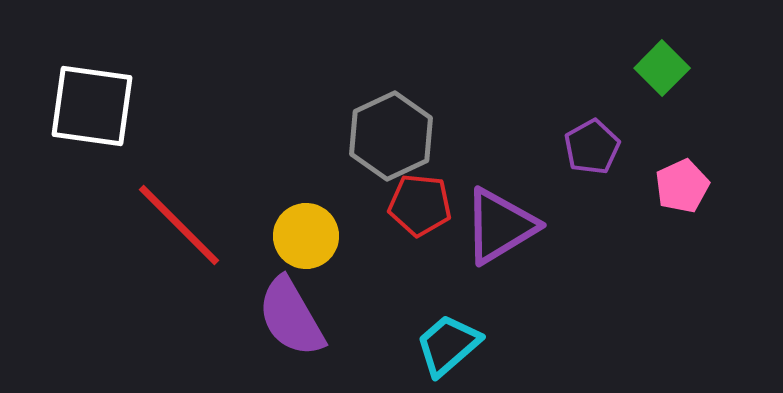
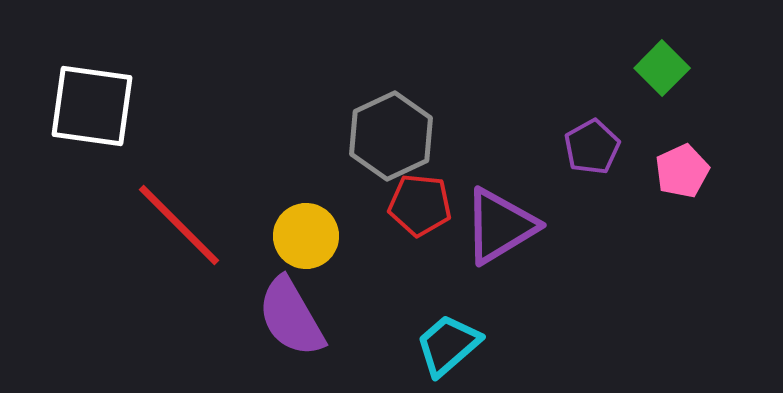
pink pentagon: moved 15 px up
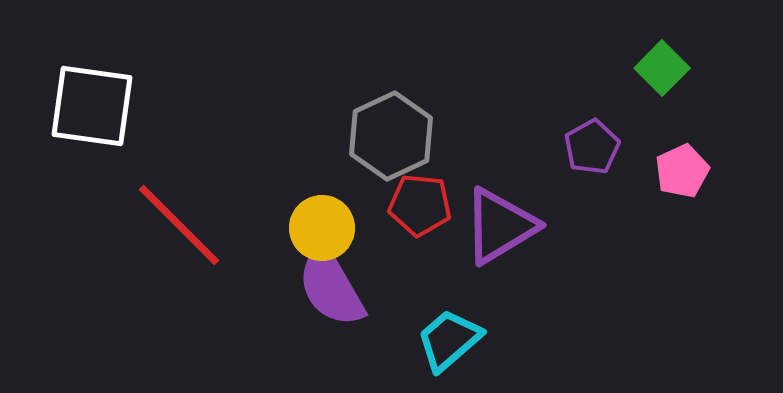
yellow circle: moved 16 px right, 8 px up
purple semicircle: moved 40 px right, 30 px up
cyan trapezoid: moved 1 px right, 5 px up
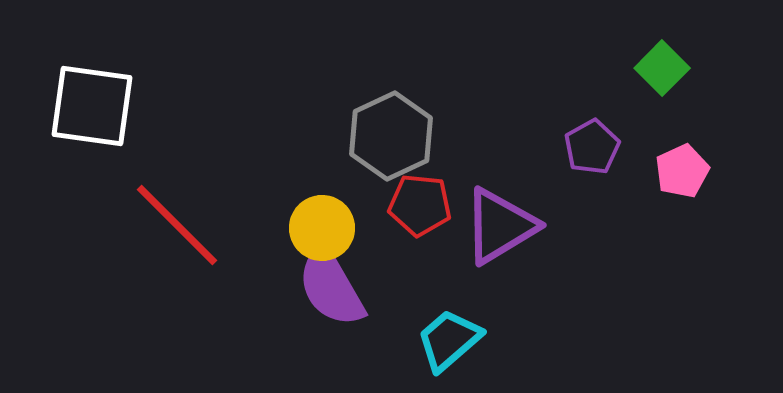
red line: moved 2 px left
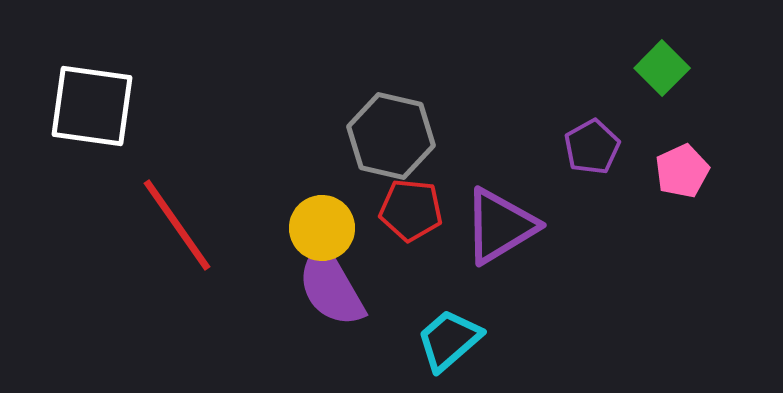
gray hexagon: rotated 22 degrees counterclockwise
red pentagon: moved 9 px left, 5 px down
red line: rotated 10 degrees clockwise
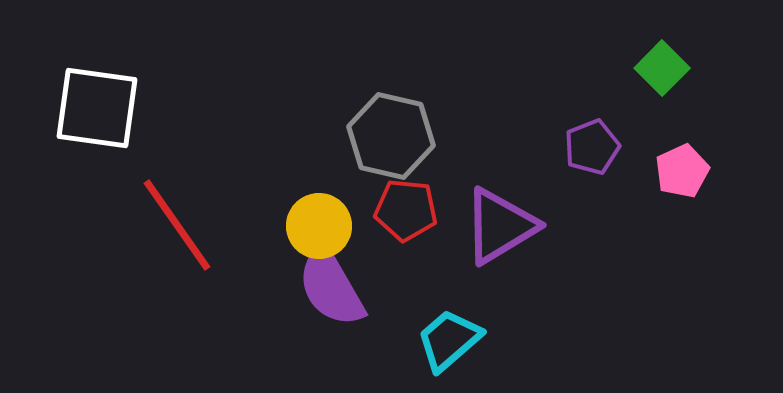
white square: moved 5 px right, 2 px down
purple pentagon: rotated 8 degrees clockwise
red pentagon: moved 5 px left
yellow circle: moved 3 px left, 2 px up
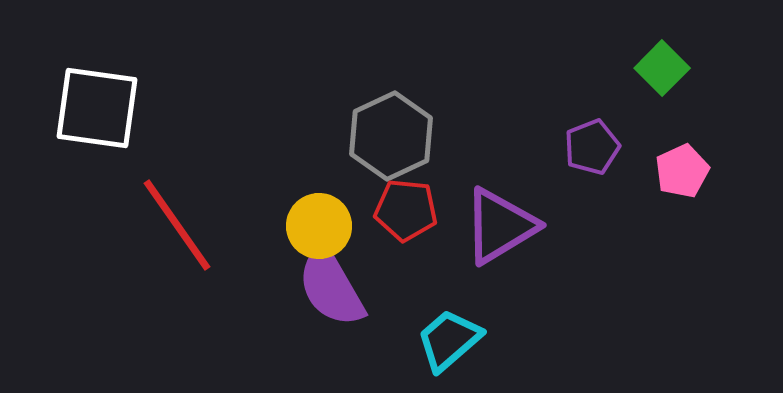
gray hexagon: rotated 22 degrees clockwise
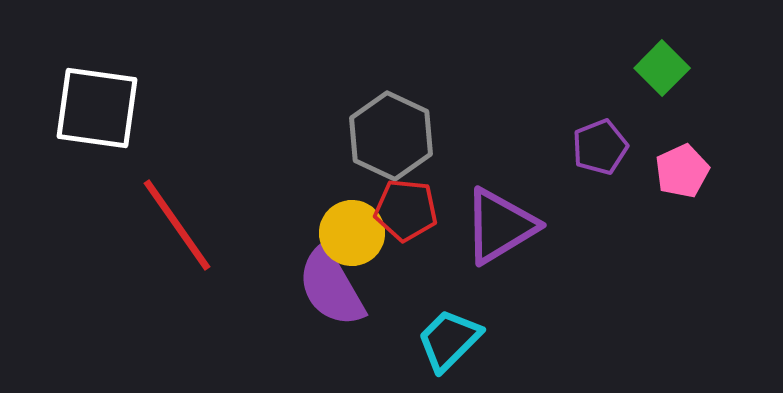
gray hexagon: rotated 10 degrees counterclockwise
purple pentagon: moved 8 px right
yellow circle: moved 33 px right, 7 px down
cyan trapezoid: rotated 4 degrees counterclockwise
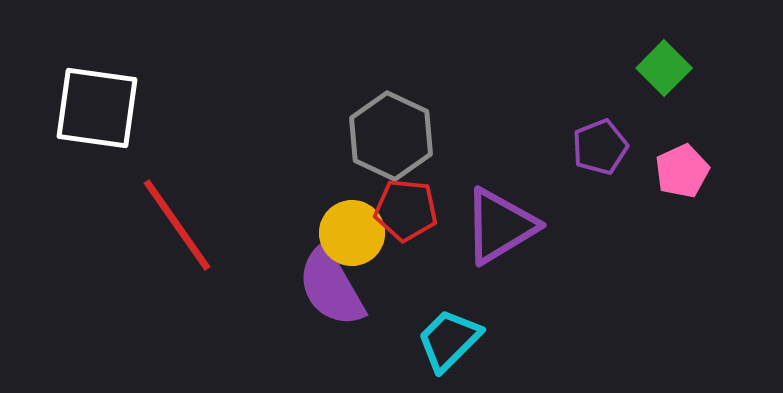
green square: moved 2 px right
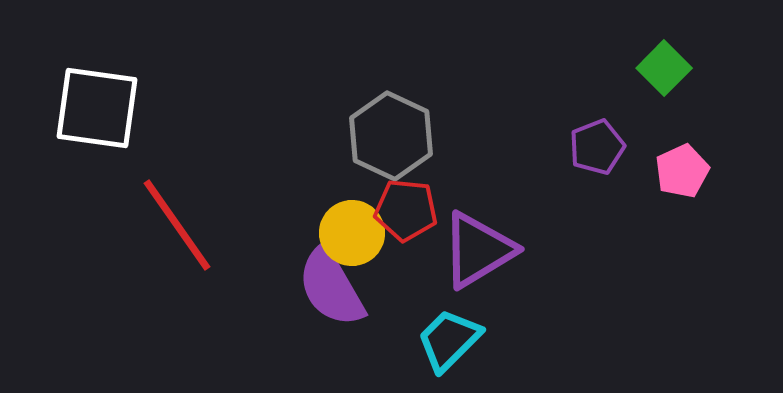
purple pentagon: moved 3 px left
purple triangle: moved 22 px left, 24 px down
